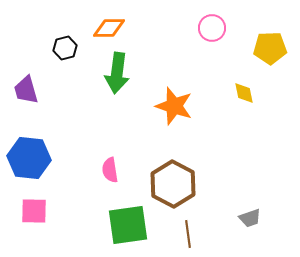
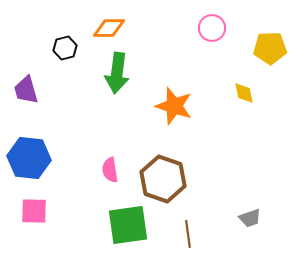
brown hexagon: moved 10 px left, 5 px up; rotated 9 degrees counterclockwise
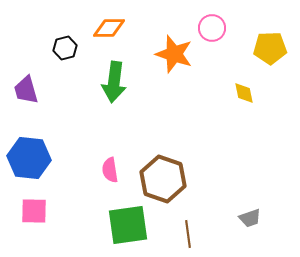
green arrow: moved 3 px left, 9 px down
orange star: moved 52 px up
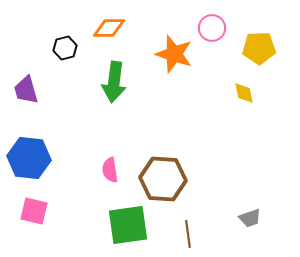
yellow pentagon: moved 11 px left
brown hexagon: rotated 15 degrees counterclockwise
pink square: rotated 12 degrees clockwise
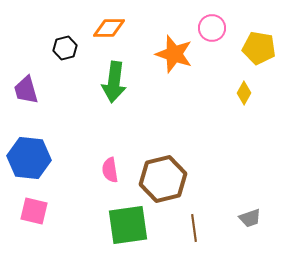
yellow pentagon: rotated 12 degrees clockwise
yellow diamond: rotated 40 degrees clockwise
brown hexagon: rotated 18 degrees counterclockwise
brown line: moved 6 px right, 6 px up
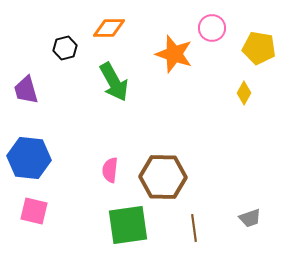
green arrow: rotated 36 degrees counterclockwise
pink semicircle: rotated 15 degrees clockwise
brown hexagon: moved 2 px up; rotated 15 degrees clockwise
